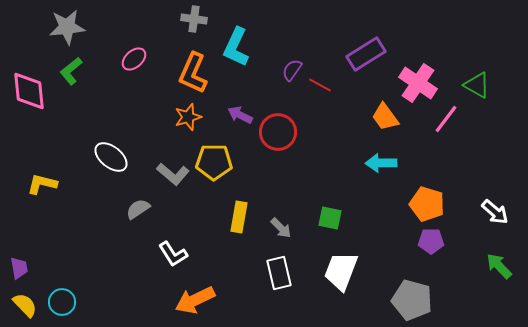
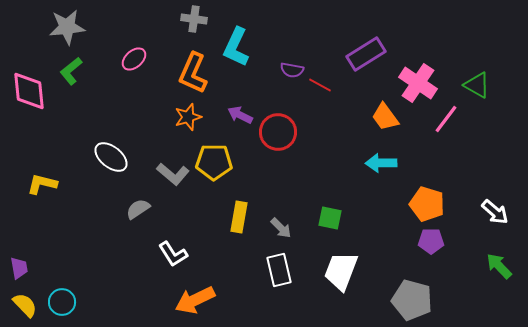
purple semicircle: rotated 115 degrees counterclockwise
white rectangle: moved 3 px up
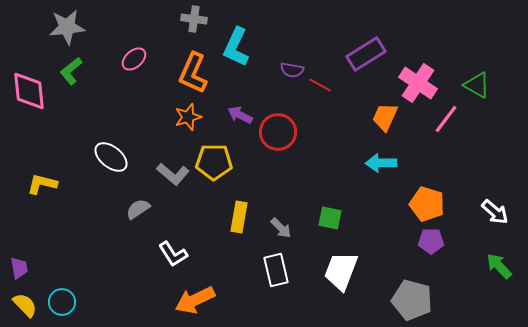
orange trapezoid: rotated 60 degrees clockwise
white rectangle: moved 3 px left
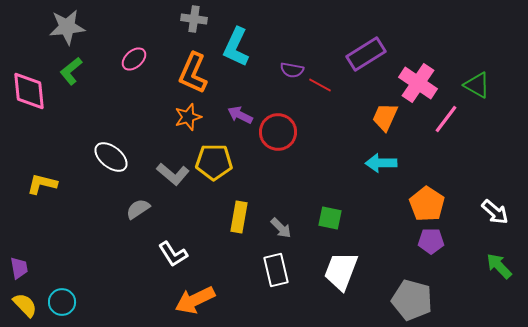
orange pentagon: rotated 16 degrees clockwise
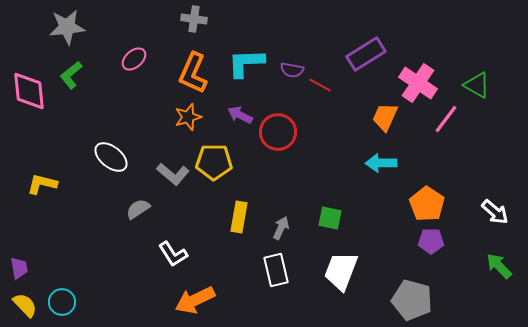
cyan L-shape: moved 10 px right, 16 px down; rotated 63 degrees clockwise
green L-shape: moved 4 px down
gray arrow: rotated 110 degrees counterclockwise
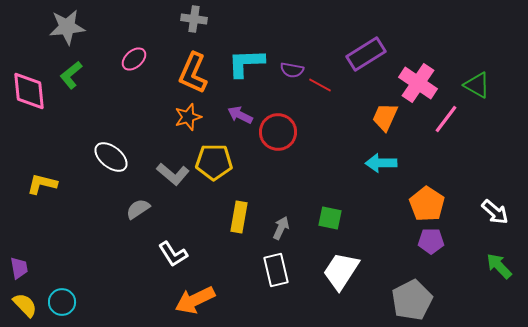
white trapezoid: rotated 12 degrees clockwise
gray pentagon: rotated 30 degrees clockwise
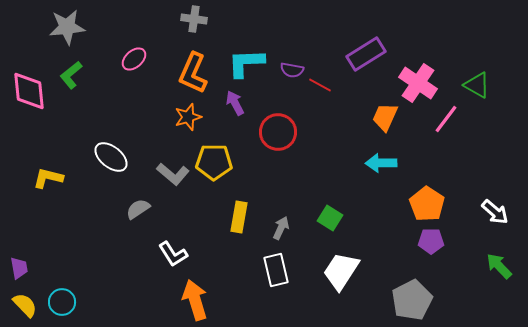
purple arrow: moved 5 px left, 12 px up; rotated 35 degrees clockwise
yellow L-shape: moved 6 px right, 6 px up
green square: rotated 20 degrees clockwise
orange arrow: rotated 99 degrees clockwise
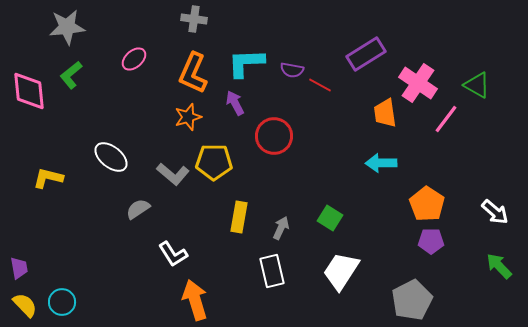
orange trapezoid: moved 4 px up; rotated 32 degrees counterclockwise
red circle: moved 4 px left, 4 px down
white rectangle: moved 4 px left, 1 px down
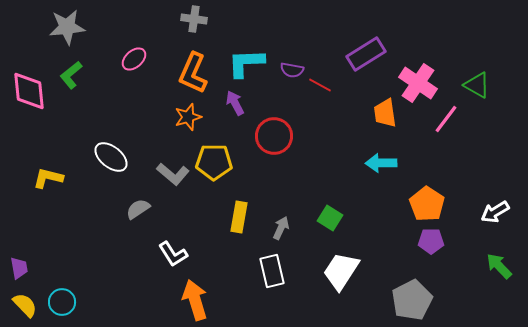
white arrow: rotated 108 degrees clockwise
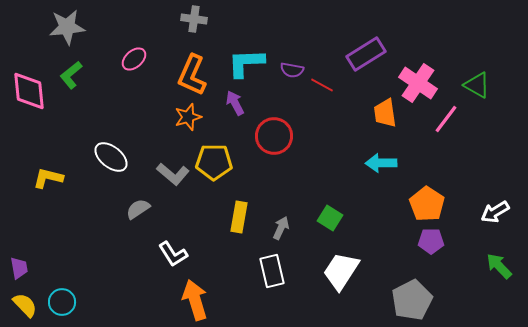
orange L-shape: moved 1 px left, 2 px down
red line: moved 2 px right
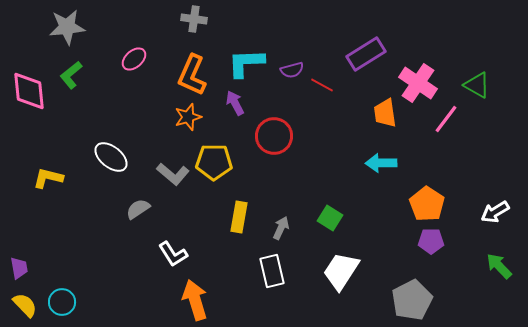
purple semicircle: rotated 25 degrees counterclockwise
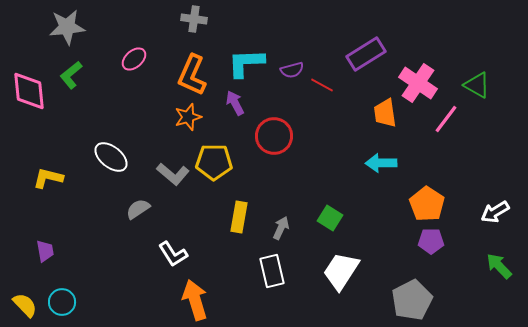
purple trapezoid: moved 26 px right, 17 px up
